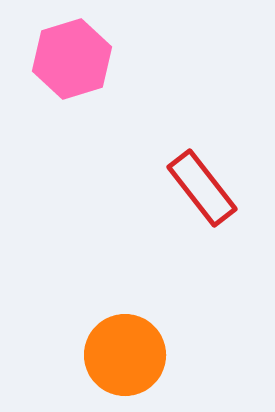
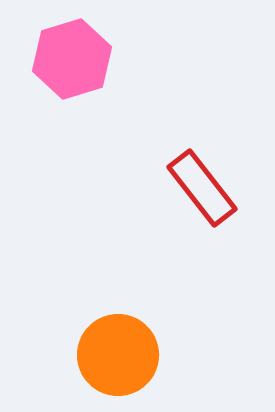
orange circle: moved 7 px left
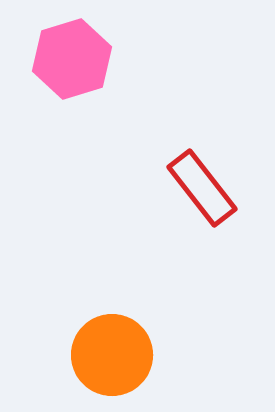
orange circle: moved 6 px left
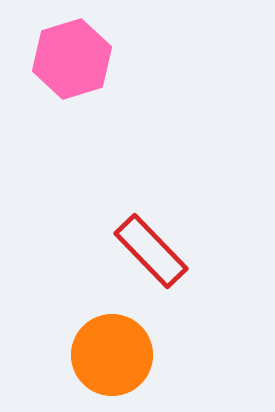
red rectangle: moved 51 px left, 63 px down; rotated 6 degrees counterclockwise
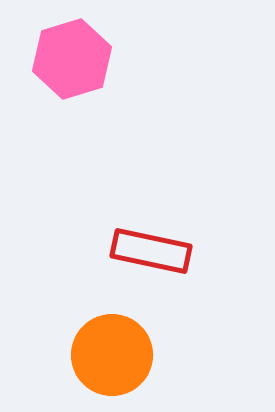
red rectangle: rotated 34 degrees counterclockwise
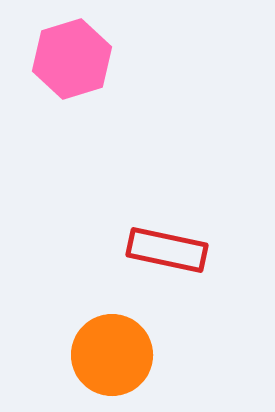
red rectangle: moved 16 px right, 1 px up
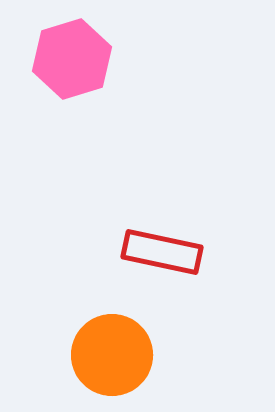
red rectangle: moved 5 px left, 2 px down
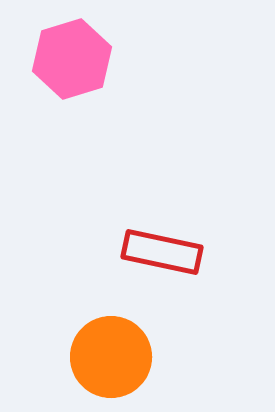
orange circle: moved 1 px left, 2 px down
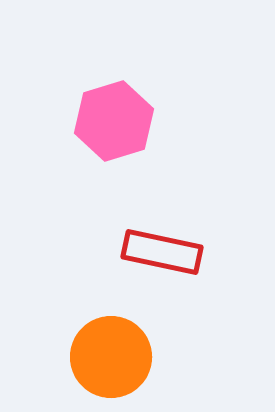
pink hexagon: moved 42 px right, 62 px down
